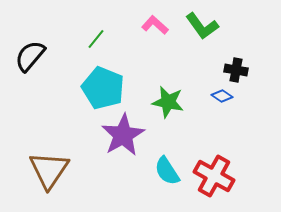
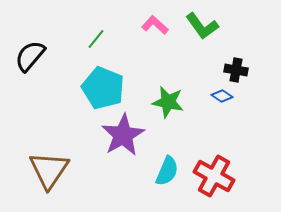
cyan semicircle: rotated 124 degrees counterclockwise
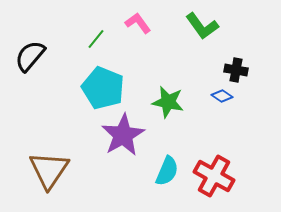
pink L-shape: moved 17 px left, 2 px up; rotated 12 degrees clockwise
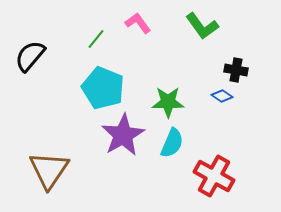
green star: rotated 12 degrees counterclockwise
cyan semicircle: moved 5 px right, 28 px up
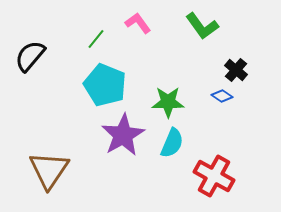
black cross: rotated 30 degrees clockwise
cyan pentagon: moved 2 px right, 3 px up
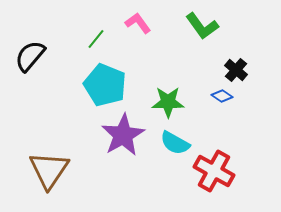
cyan semicircle: moved 3 px right; rotated 96 degrees clockwise
red cross: moved 5 px up
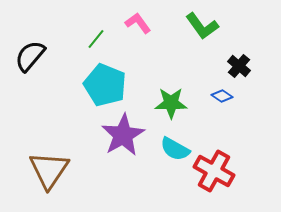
black cross: moved 3 px right, 4 px up
green star: moved 3 px right, 1 px down
cyan semicircle: moved 6 px down
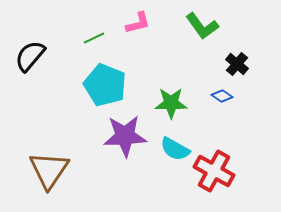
pink L-shape: rotated 112 degrees clockwise
green line: moved 2 px left, 1 px up; rotated 25 degrees clockwise
black cross: moved 2 px left, 2 px up
purple star: moved 2 px right, 1 px down; rotated 27 degrees clockwise
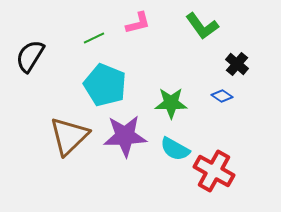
black semicircle: rotated 8 degrees counterclockwise
brown triangle: moved 20 px right, 34 px up; rotated 12 degrees clockwise
